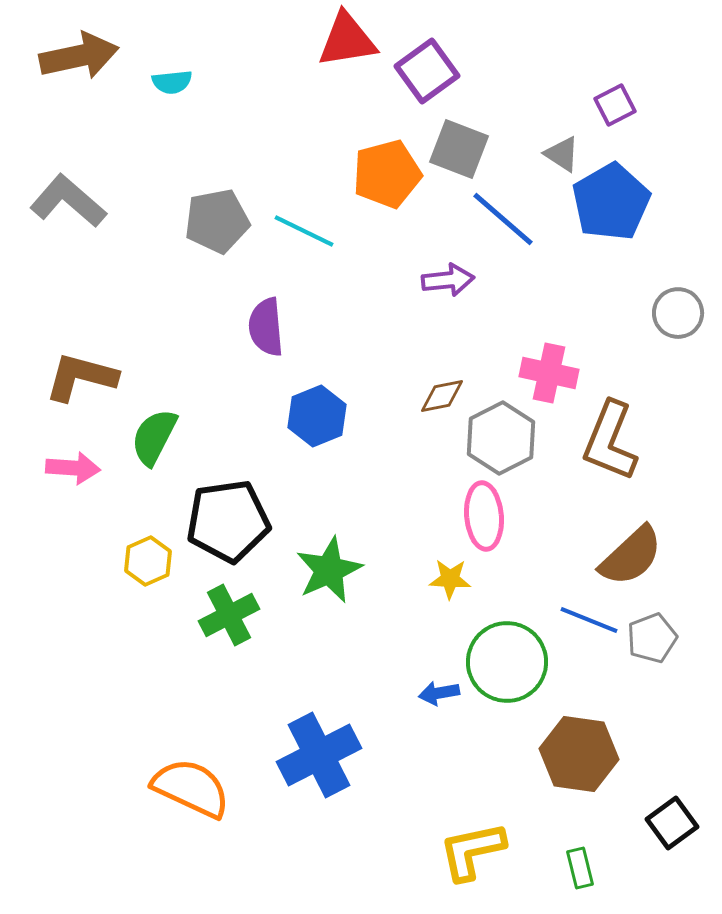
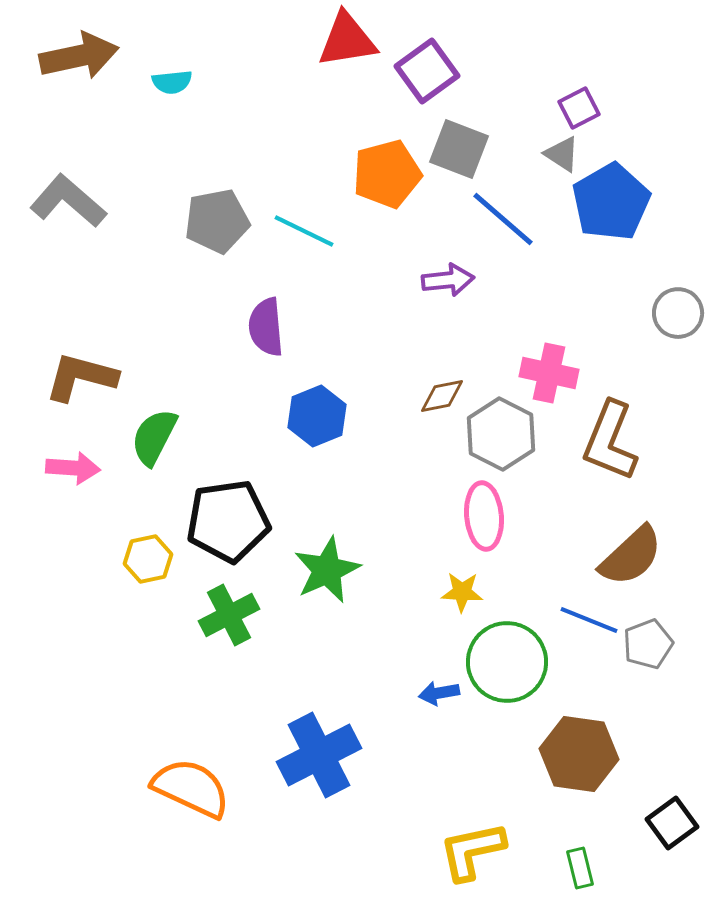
purple square at (615, 105): moved 36 px left, 3 px down
gray hexagon at (501, 438): moved 4 px up; rotated 6 degrees counterclockwise
yellow hexagon at (148, 561): moved 2 px up; rotated 12 degrees clockwise
green star at (329, 570): moved 2 px left
yellow star at (450, 579): moved 12 px right, 13 px down
gray pentagon at (652, 638): moved 4 px left, 6 px down
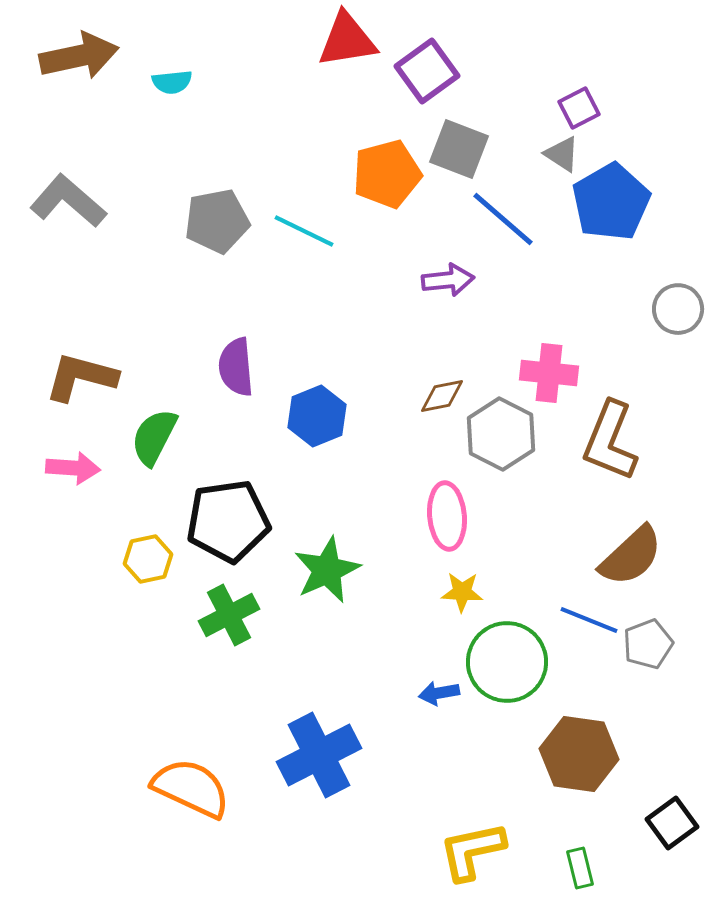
gray circle at (678, 313): moved 4 px up
purple semicircle at (266, 327): moved 30 px left, 40 px down
pink cross at (549, 373): rotated 6 degrees counterclockwise
pink ellipse at (484, 516): moved 37 px left
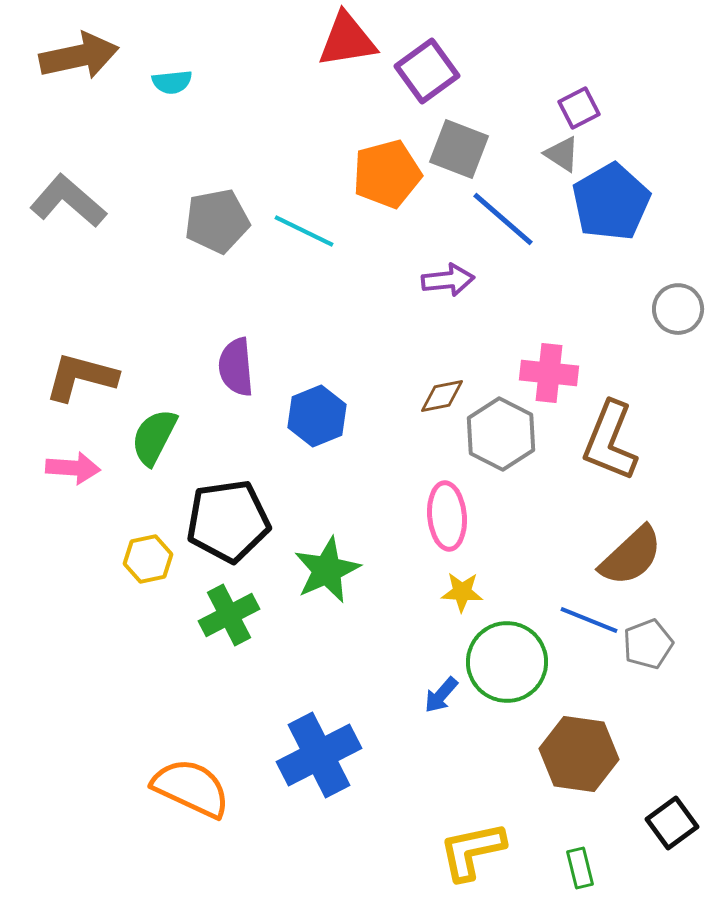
blue arrow at (439, 693): moved 2 px right, 2 px down; rotated 39 degrees counterclockwise
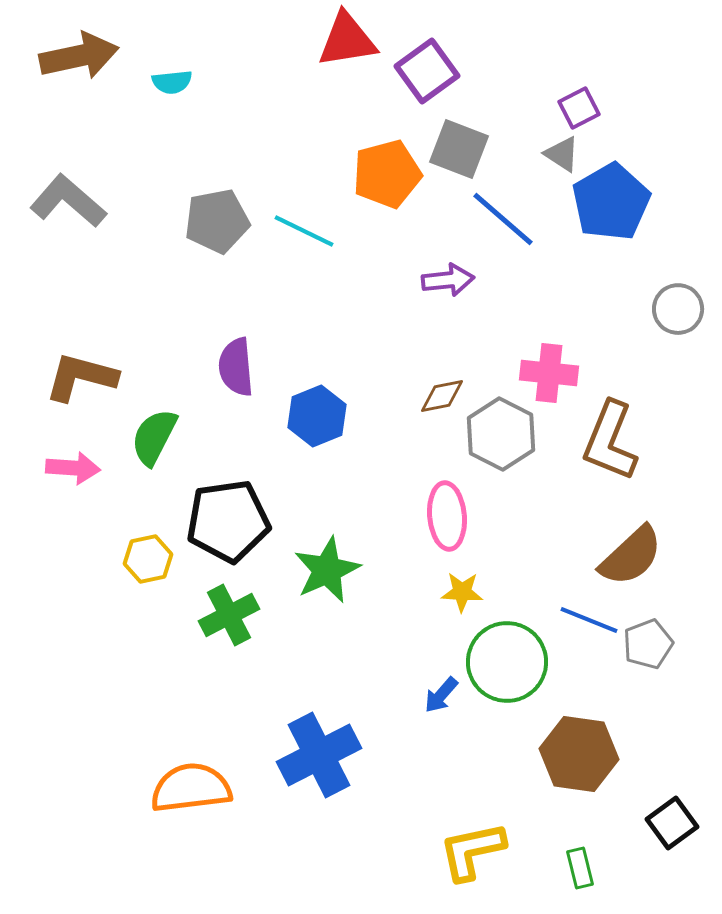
orange semicircle at (191, 788): rotated 32 degrees counterclockwise
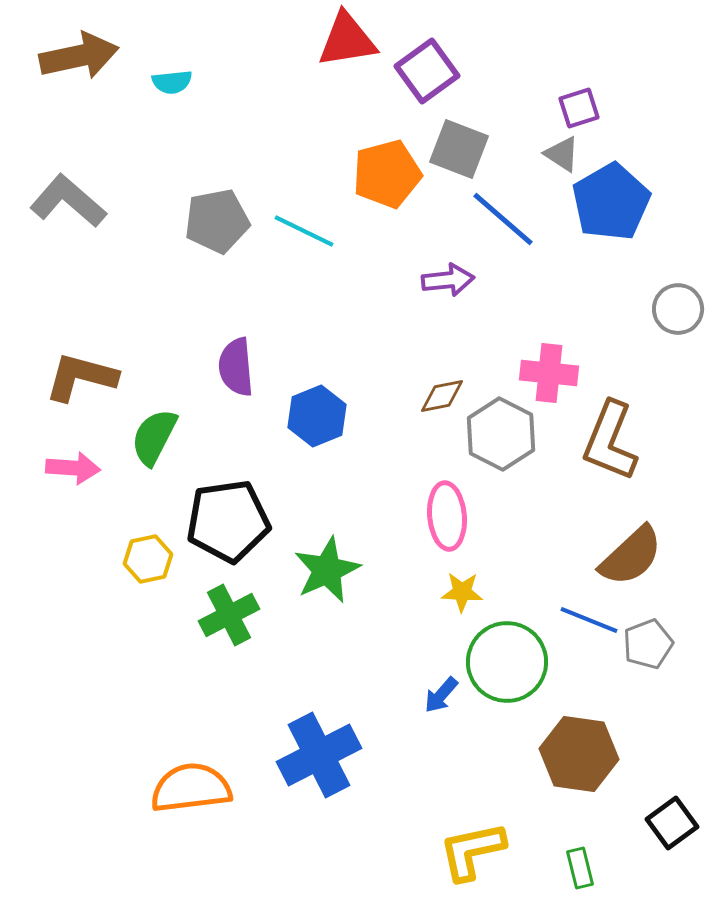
purple square at (579, 108): rotated 9 degrees clockwise
